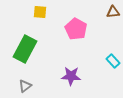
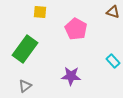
brown triangle: rotated 24 degrees clockwise
green rectangle: rotated 8 degrees clockwise
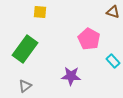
pink pentagon: moved 13 px right, 10 px down
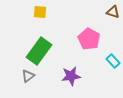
green rectangle: moved 14 px right, 2 px down
purple star: rotated 12 degrees counterclockwise
gray triangle: moved 3 px right, 10 px up
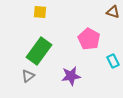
cyan rectangle: rotated 16 degrees clockwise
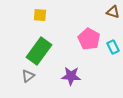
yellow square: moved 3 px down
cyan rectangle: moved 14 px up
purple star: rotated 12 degrees clockwise
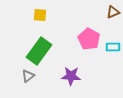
brown triangle: rotated 40 degrees counterclockwise
cyan rectangle: rotated 64 degrees counterclockwise
